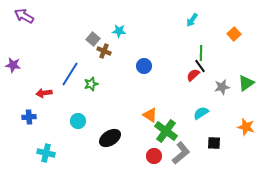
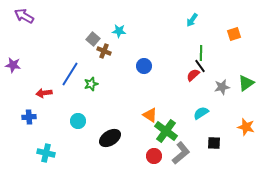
orange square: rotated 24 degrees clockwise
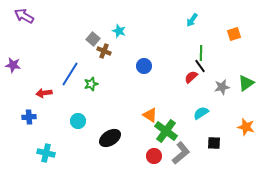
cyan star: rotated 16 degrees clockwise
red semicircle: moved 2 px left, 2 px down
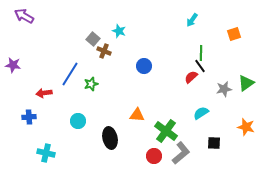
gray star: moved 2 px right, 2 px down
orange triangle: moved 13 px left; rotated 28 degrees counterclockwise
black ellipse: rotated 70 degrees counterclockwise
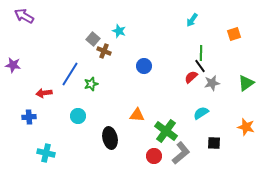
gray star: moved 12 px left, 6 px up
cyan circle: moved 5 px up
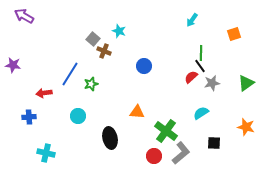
orange triangle: moved 3 px up
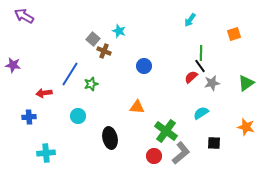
cyan arrow: moved 2 px left
orange triangle: moved 5 px up
cyan cross: rotated 18 degrees counterclockwise
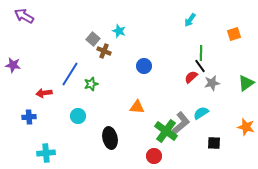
gray L-shape: moved 30 px up
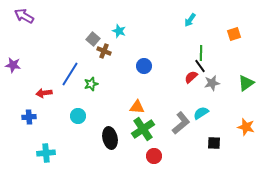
green cross: moved 23 px left, 2 px up; rotated 20 degrees clockwise
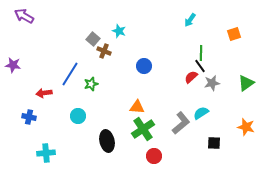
blue cross: rotated 16 degrees clockwise
black ellipse: moved 3 px left, 3 px down
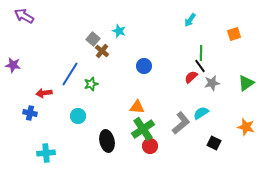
brown cross: moved 2 px left; rotated 16 degrees clockwise
blue cross: moved 1 px right, 4 px up
black square: rotated 24 degrees clockwise
red circle: moved 4 px left, 10 px up
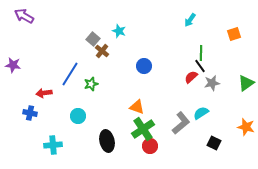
orange triangle: rotated 14 degrees clockwise
cyan cross: moved 7 px right, 8 px up
